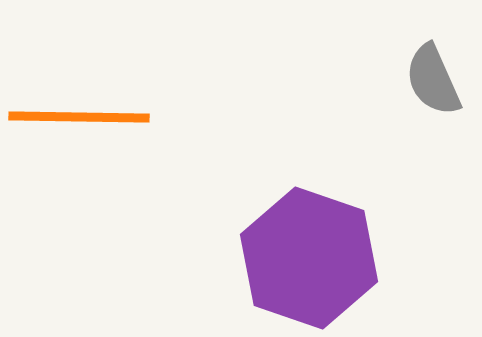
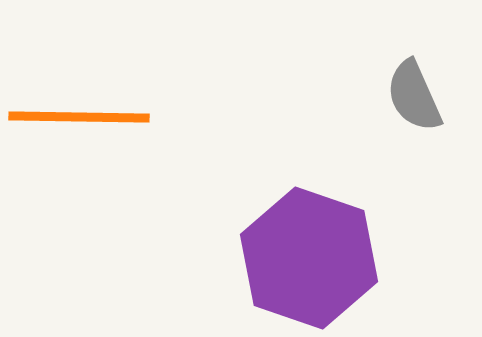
gray semicircle: moved 19 px left, 16 px down
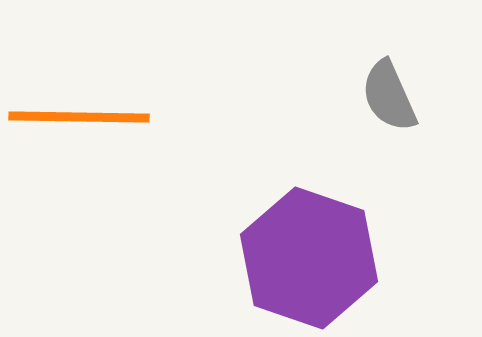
gray semicircle: moved 25 px left
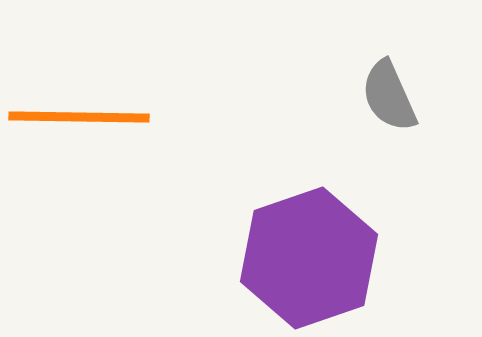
purple hexagon: rotated 22 degrees clockwise
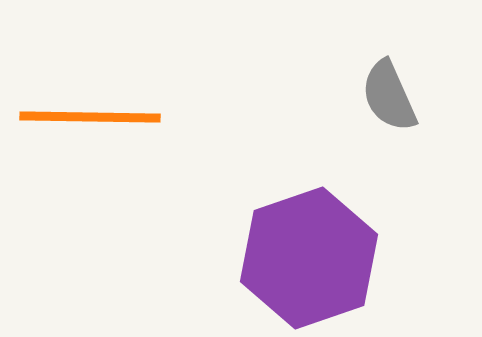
orange line: moved 11 px right
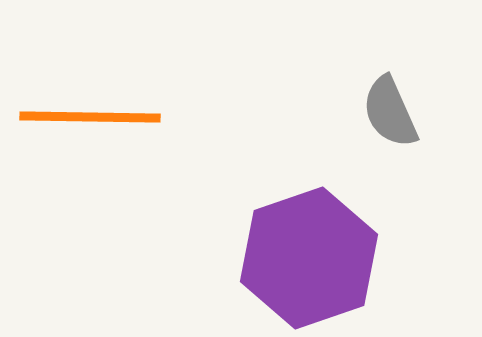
gray semicircle: moved 1 px right, 16 px down
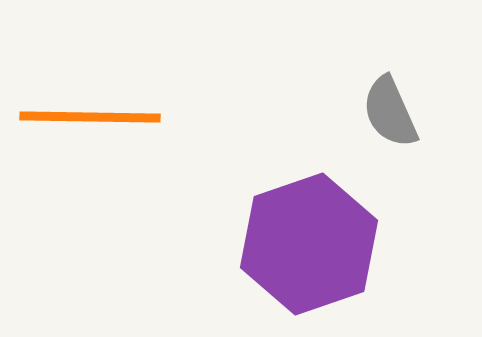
purple hexagon: moved 14 px up
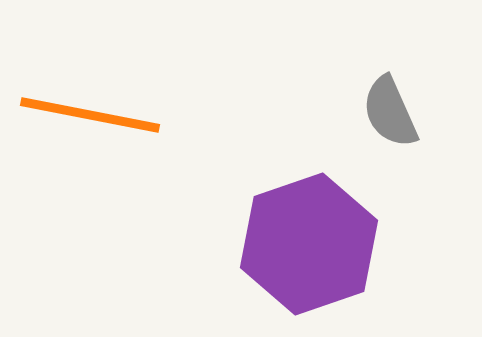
orange line: moved 2 px up; rotated 10 degrees clockwise
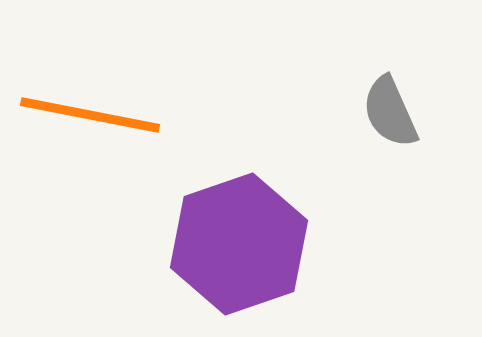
purple hexagon: moved 70 px left
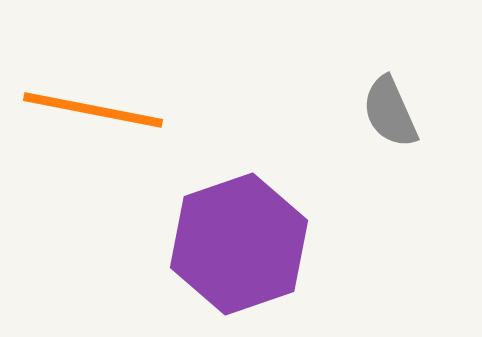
orange line: moved 3 px right, 5 px up
